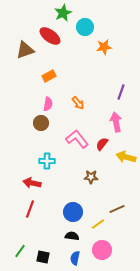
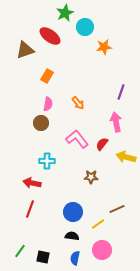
green star: moved 2 px right
orange rectangle: moved 2 px left; rotated 32 degrees counterclockwise
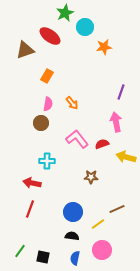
orange arrow: moved 6 px left
red semicircle: rotated 32 degrees clockwise
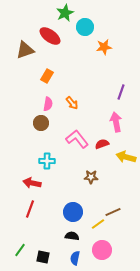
brown line: moved 4 px left, 3 px down
green line: moved 1 px up
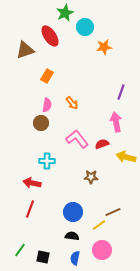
red ellipse: rotated 20 degrees clockwise
pink semicircle: moved 1 px left, 1 px down
yellow line: moved 1 px right, 1 px down
